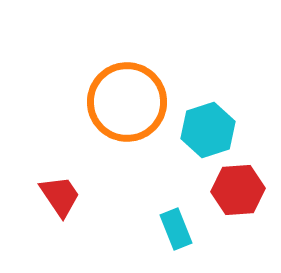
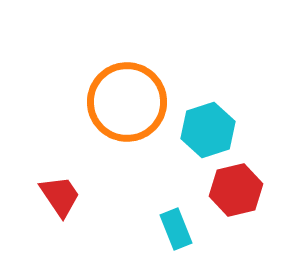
red hexagon: moved 2 px left; rotated 9 degrees counterclockwise
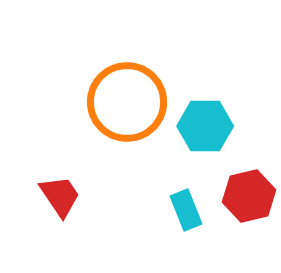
cyan hexagon: moved 3 px left, 4 px up; rotated 18 degrees clockwise
red hexagon: moved 13 px right, 6 px down
cyan rectangle: moved 10 px right, 19 px up
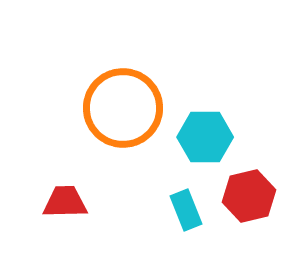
orange circle: moved 4 px left, 6 px down
cyan hexagon: moved 11 px down
red trapezoid: moved 5 px right, 6 px down; rotated 57 degrees counterclockwise
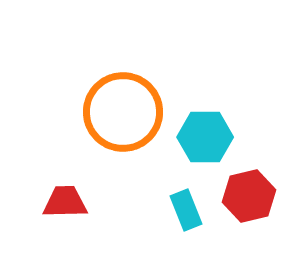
orange circle: moved 4 px down
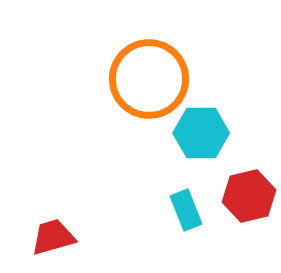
orange circle: moved 26 px right, 33 px up
cyan hexagon: moved 4 px left, 4 px up
red trapezoid: moved 12 px left, 35 px down; rotated 15 degrees counterclockwise
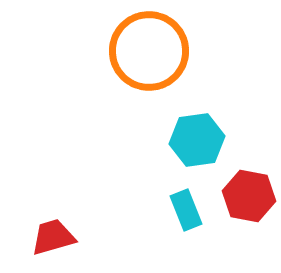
orange circle: moved 28 px up
cyan hexagon: moved 4 px left, 7 px down; rotated 8 degrees counterclockwise
red hexagon: rotated 24 degrees clockwise
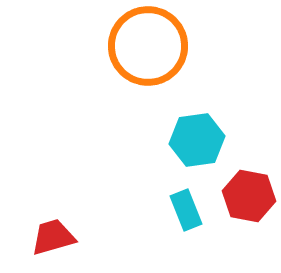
orange circle: moved 1 px left, 5 px up
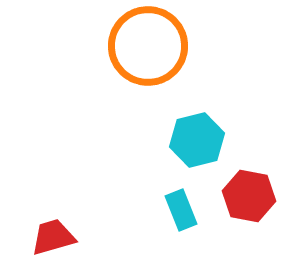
cyan hexagon: rotated 6 degrees counterclockwise
cyan rectangle: moved 5 px left
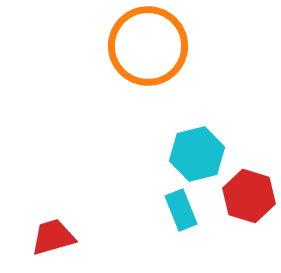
cyan hexagon: moved 14 px down
red hexagon: rotated 6 degrees clockwise
